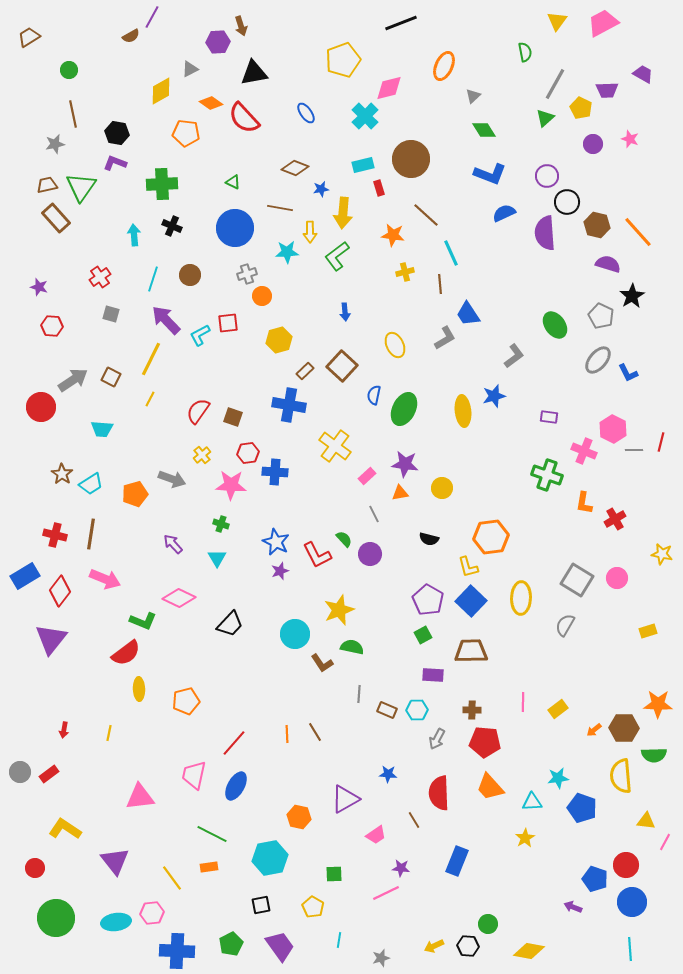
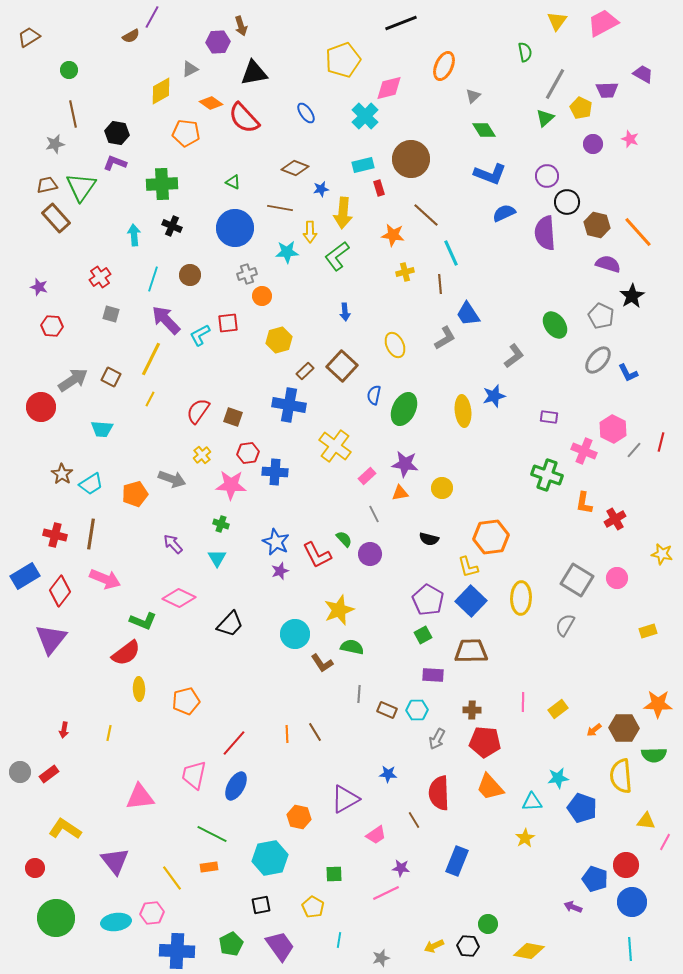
gray line at (634, 450): rotated 48 degrees counterclockwise
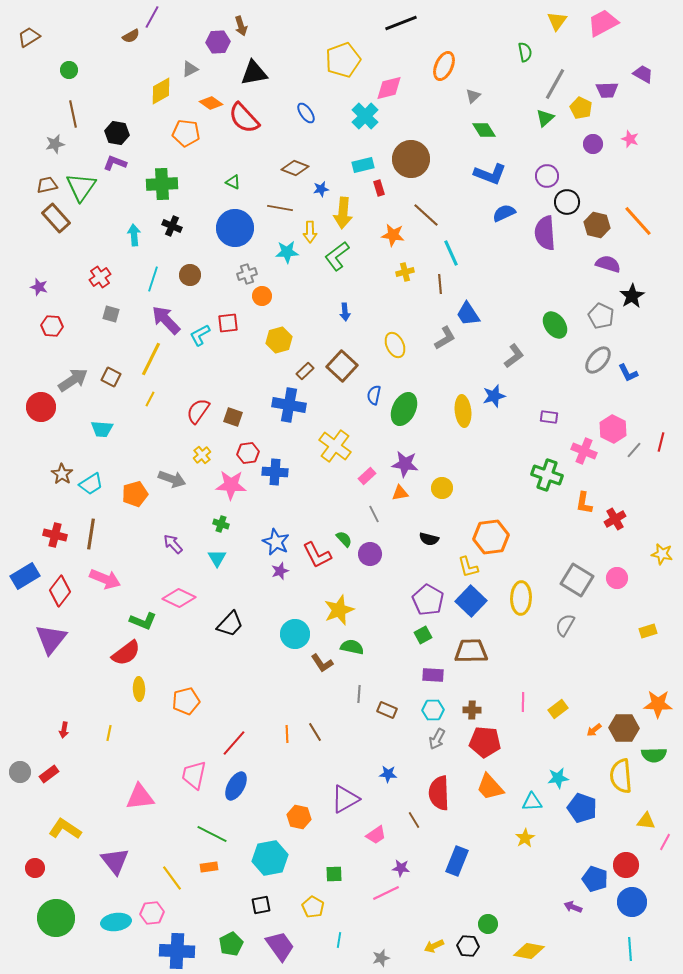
orange line at (638, 232): moved 11 px up
cyan hexagon at (417, 710): moved 16 px right
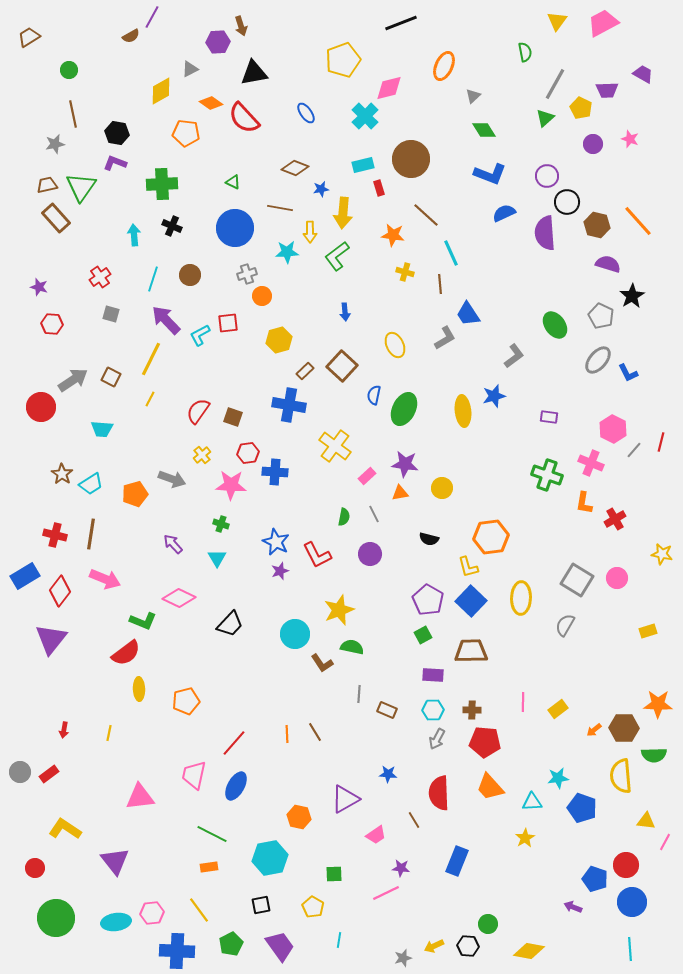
yellow cross at (405, 272): rotated 30 degrees clockwise
red hexagon at (52, 326): moved 2 px up
pink cross at (584, 451): moved 7 px right, 12 px down
green semicircle at (344, 539): moved 22 px up; rotated 54 degrees clockwise
yellow line at (172, 878): moved 27 px right, 32 px down
gray star at (381, 958): moved 22 px right
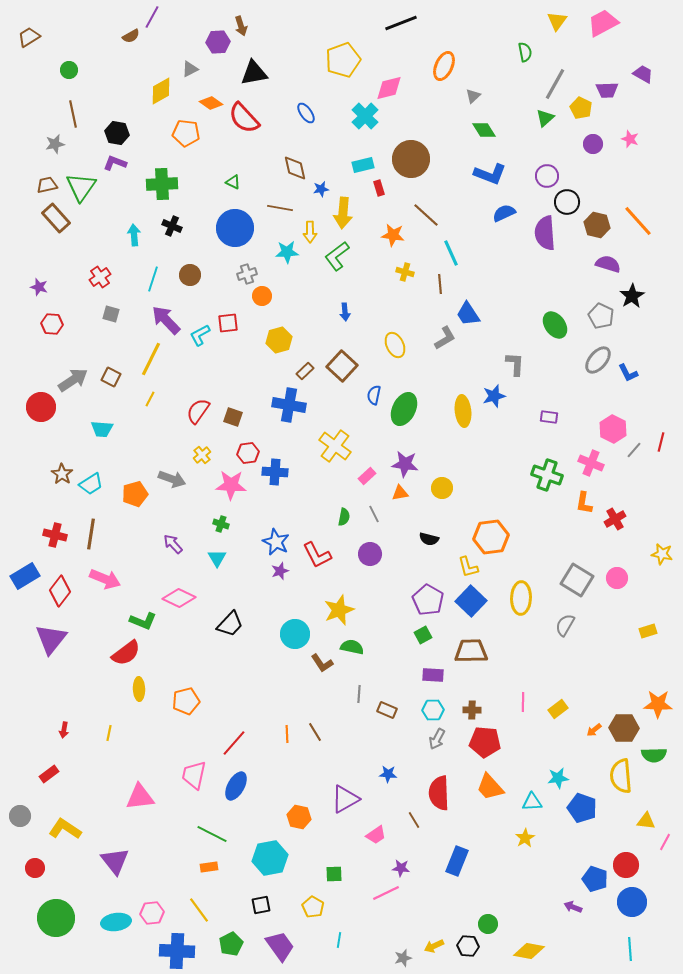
brown diamond at (295, 168): rotated 56 degrees clockwise
gray L-shape at (514, 356): moved 1 px right, 8 px down; rotated 50 degrees counterclockwise
gray circle at (20, 772): moved 44 px down
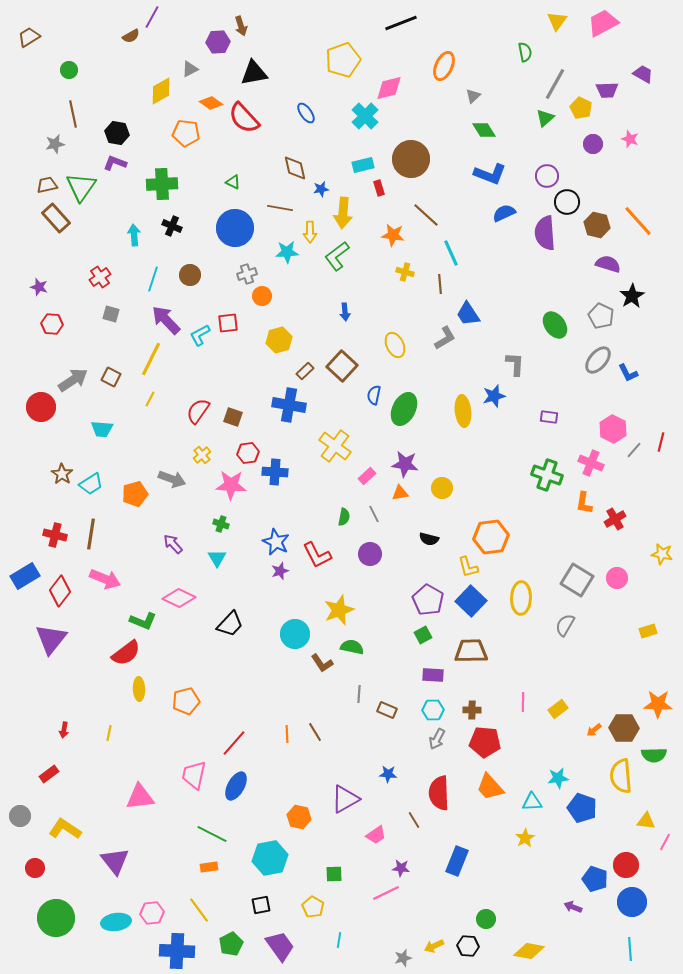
green circle at (488, 924): moved 2 px left, 5 px up
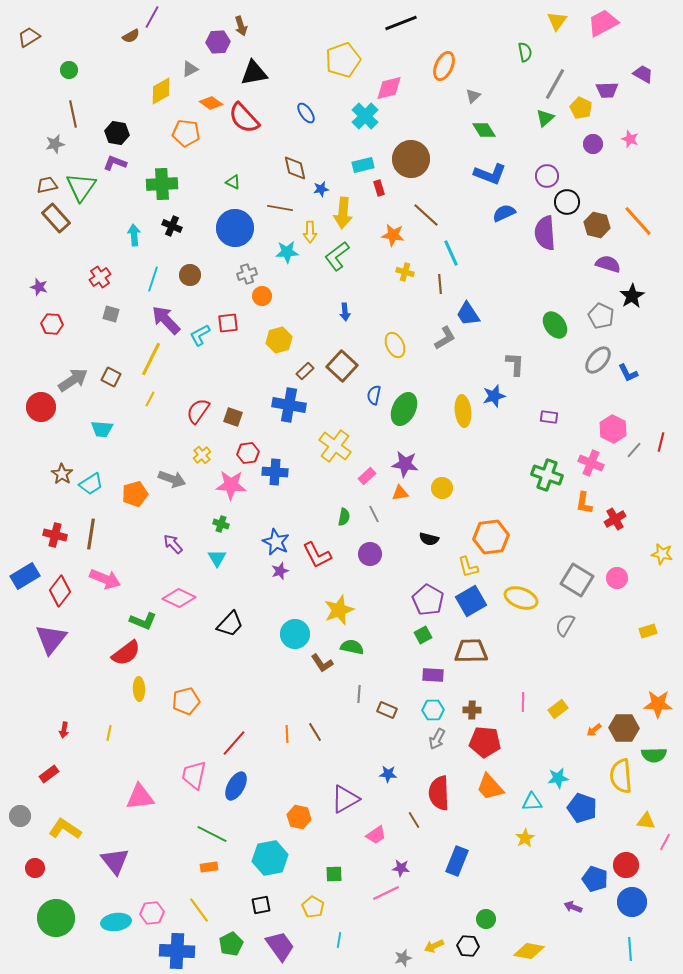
yellow ellipse at (521, 598): rotated 72 degrees counterclockwise
blue square at (471, 601): rotated 16 degrees clockwise
